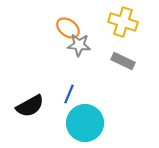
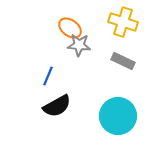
orange ellipse: moved 2 px right
blue line: moved 21 px left, 18 px up
black semicircle: moved 27 px right
cyan circle: moved 33 px right, 7 px up
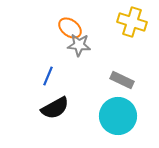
yellow cross: moved 9 px right
gray rectangle: moved 1 px left, 19 px down
black semicircle: moved 2 px left, 2 px down
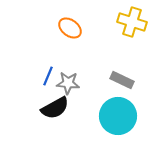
gray star: moved 11 px left, 38 px down
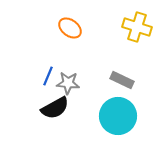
yellow cross: moved 5 px right, 5 px down
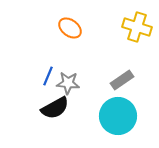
gray rectangle: rotated 60 degrees counterclockwise
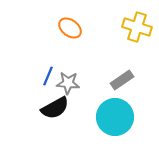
cyan circle: moved 3 px left, 1 px down
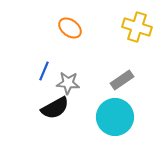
blue line: moved 4 px left, 5 px up
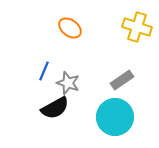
gray star: rotated 15 degrees clockwise
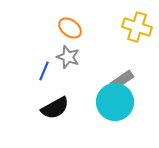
gray star: moved 26 px up
cyan circle: moved 15 px up
